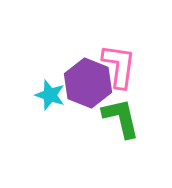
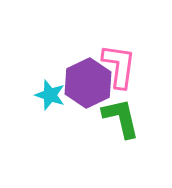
purple hexagon: rotated 12 degrees clockwise
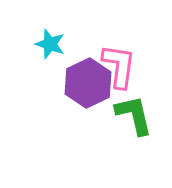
cyan star: moved 51 px up
green L-shape: moved 13 px right, 3 px up
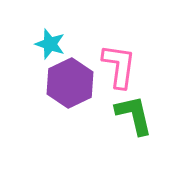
purple hexagon: moved 18 px left
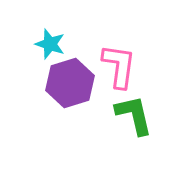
purple hexagon: rotated 9 degrees clockwise
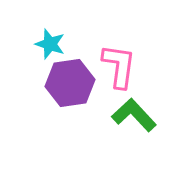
purple hexagon: rotated 9 degrees clockwise
green L-shape: rotated 30 degrees counterclockwise
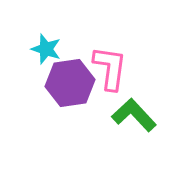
cyan star: moved 4 px left, 5 px down
pink L-shape: moved 9 px left, 2 px down
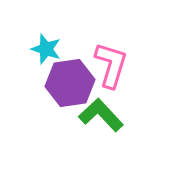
pink L-shape: moved 1 px right, 3 px up; rotated 9 degrees clockwise
green L-shape: moved 33 px left
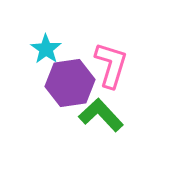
cyan star: rotated 16 degrees clockwise
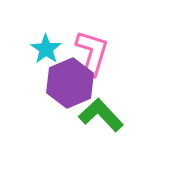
pink L-shape: moved 19 px left, 12 px up
purple hexagon: rotated 15 degrees counterclockwise
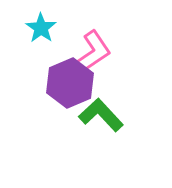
cyan star: moved 5 px left, 21 px up
pink L-shape: rotated 39 degrees clockwise
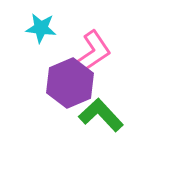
cyan star: rotated 28 degrees counterclockwise
